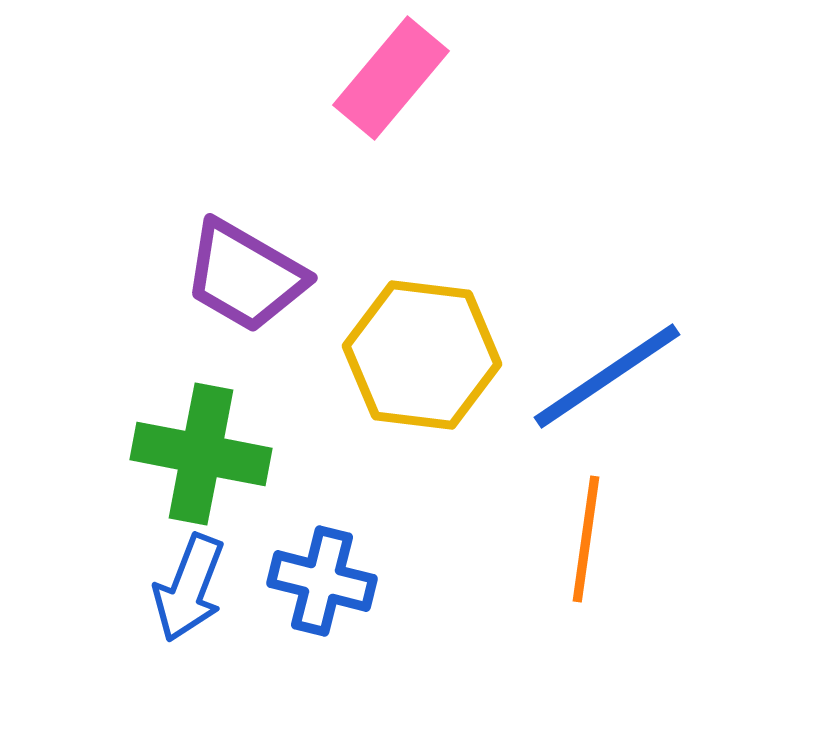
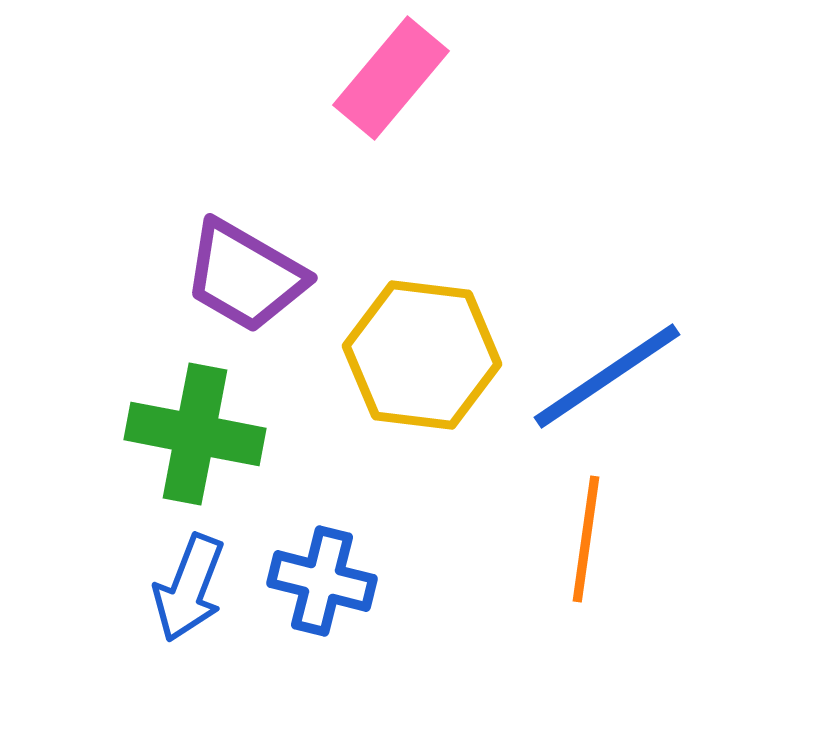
green cross: moved 6 px left, 20 px up
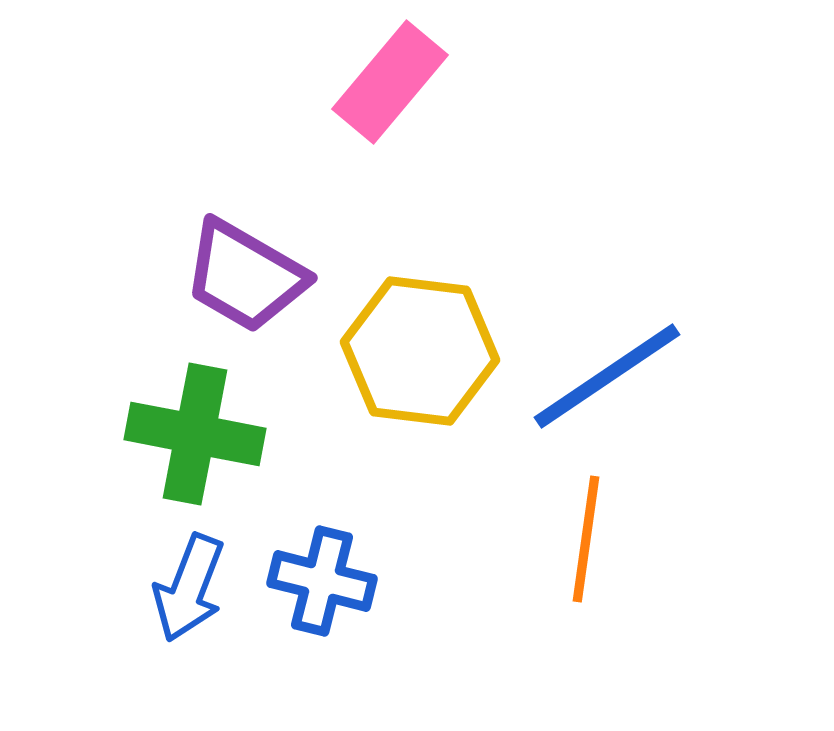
pink rectangle: moved 1 px left, 4 px down
yellow hexagon: moved 2 px left, 4 px up
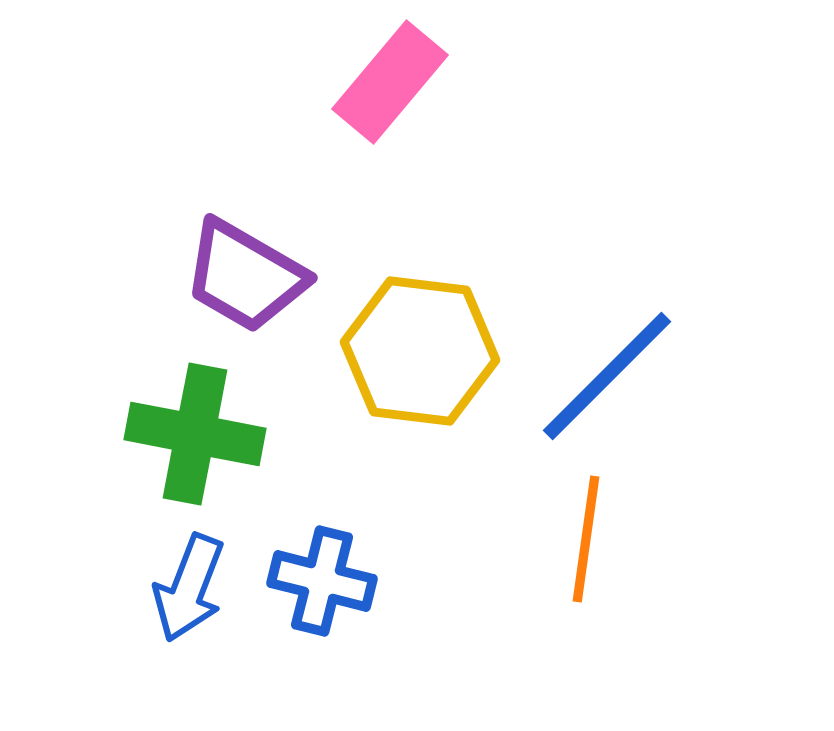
blue line: rotated 11 degrees counterclockwise
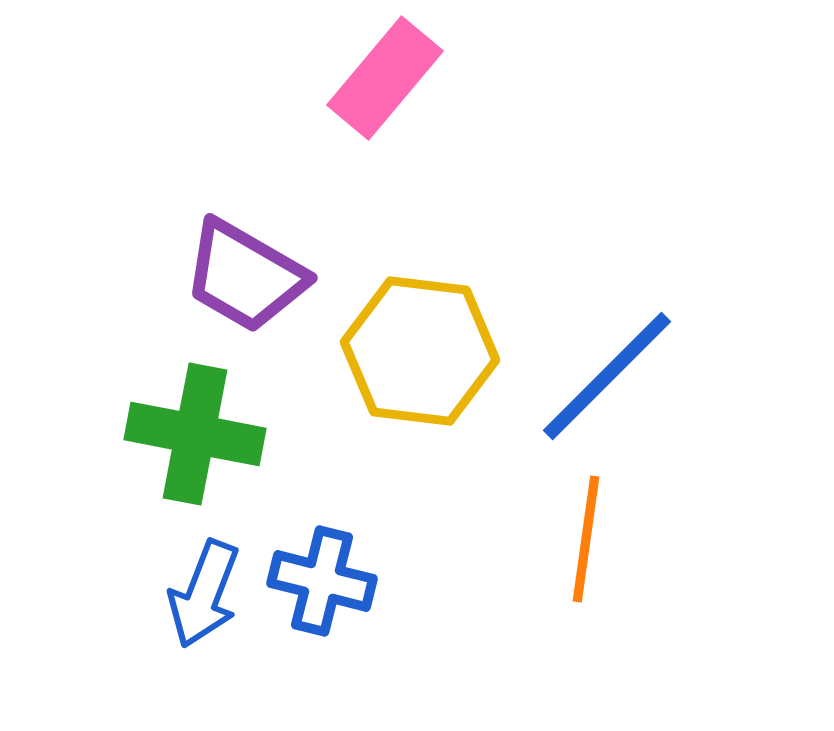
pink rectangle: moved 5 px left, 4 px up
blue arrow: moved 15 px right, 6 px down
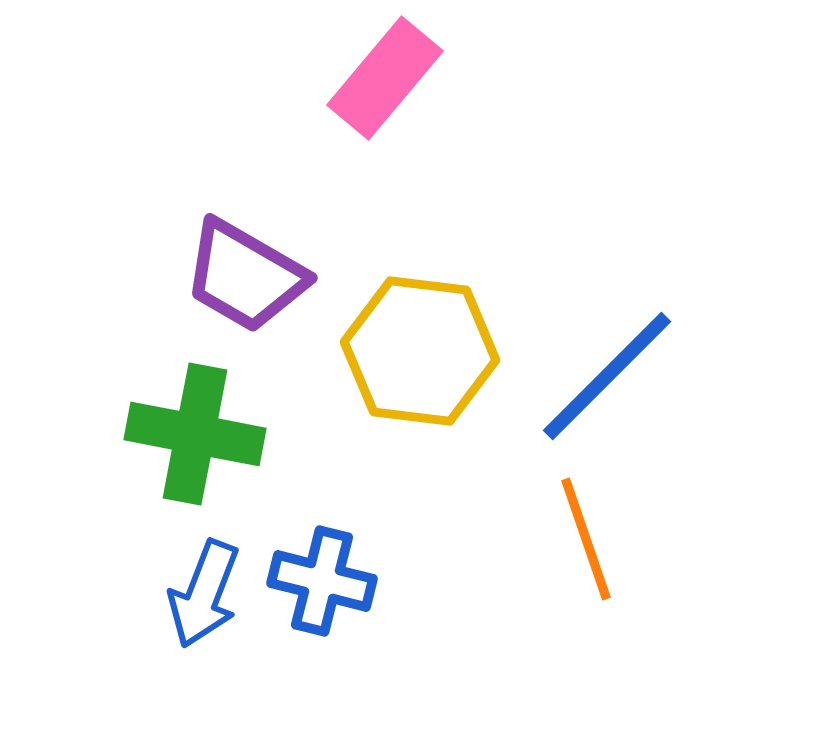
orange line: rotated 27 degrees counterclockwise
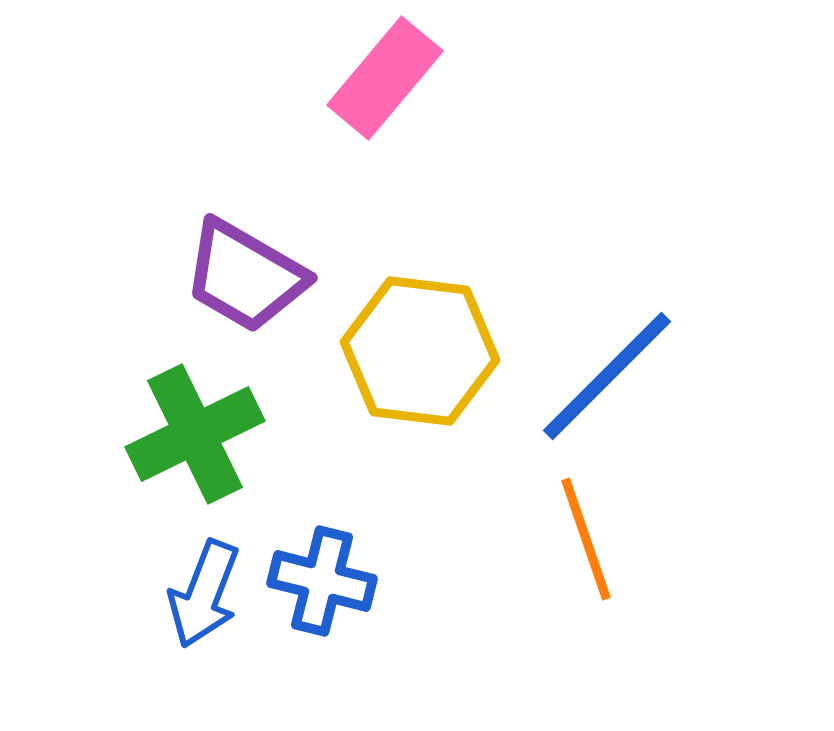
green cross: rotated 37 degrees counterclockwise
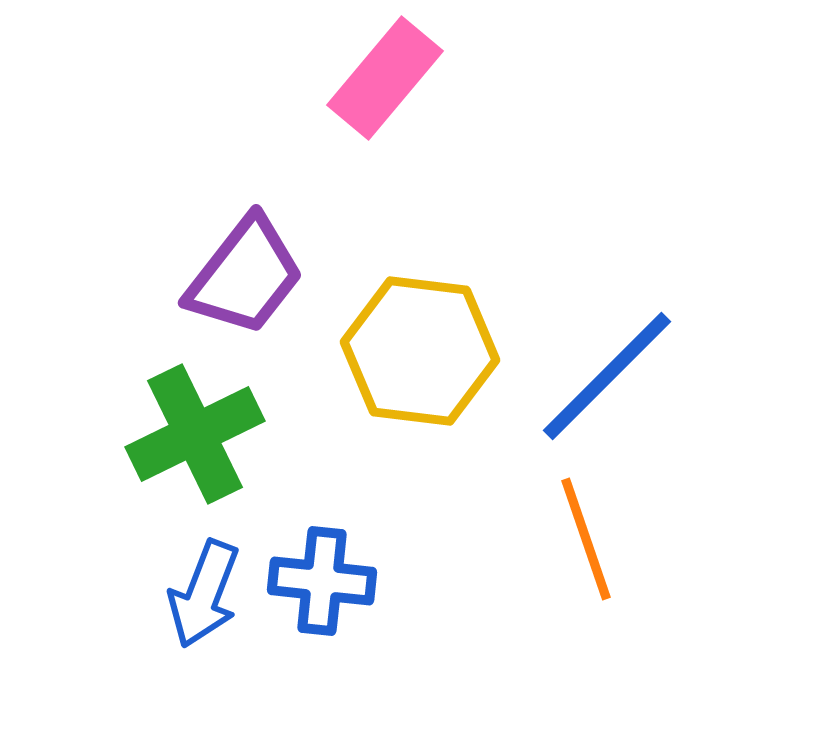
purple trapezoid: rotated 82 degrees counterclockwise
blue cross: rotated 8 degrees counterclockwise
